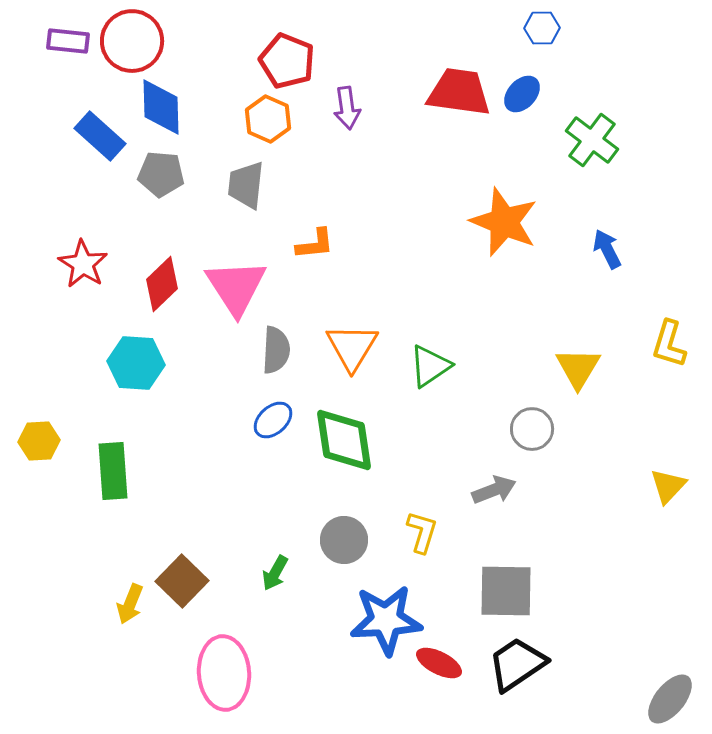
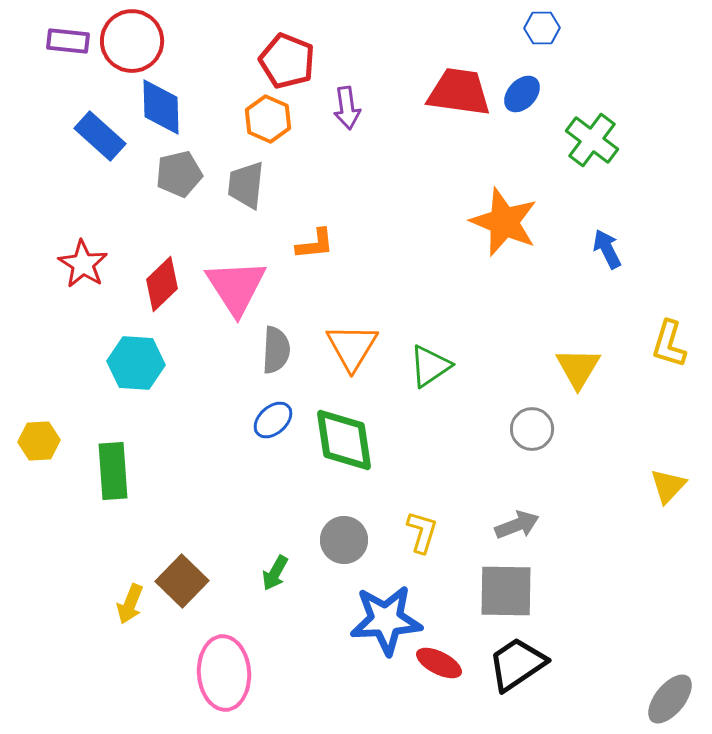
gray pentagon at (161, 174): moved 18 px right; rotated 18 degrees counterclockwise
gray arrow at (494, 490): moved 23 px right, 35 px down
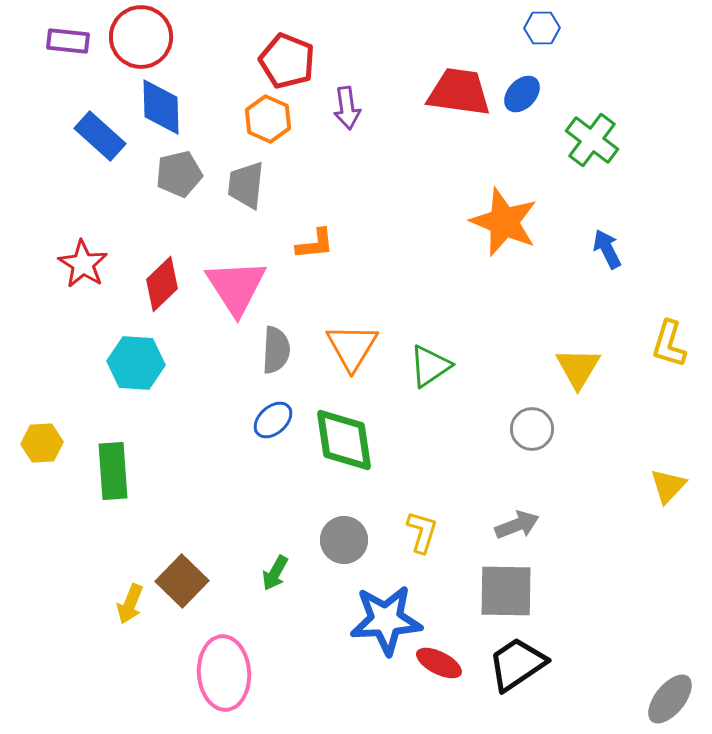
red circle at (132, 41): moved 9 px right, 4 px up
yellow hexagon at (39, 441): moved 3 px right, 2 px down
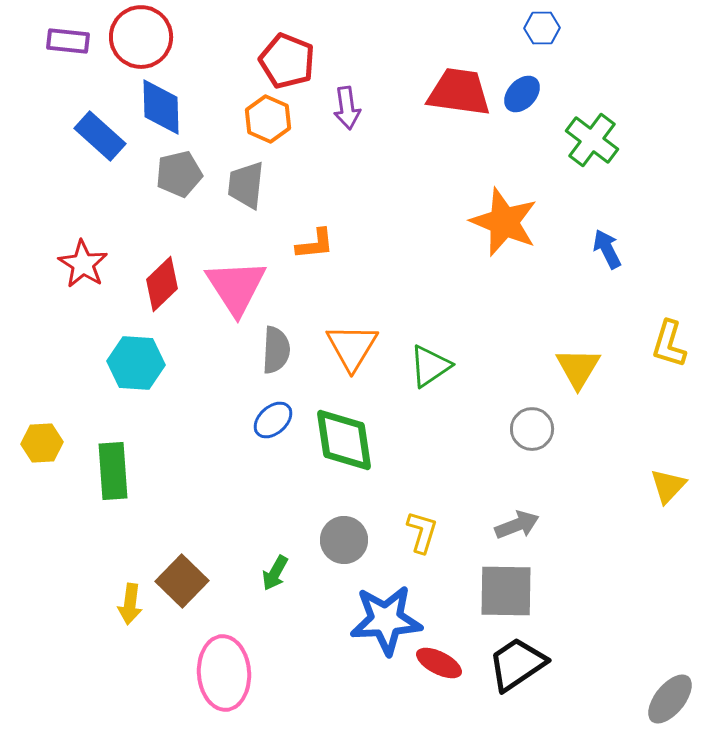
yellow arrow at (130, 604): rotated 15 degrees counterclockwise
